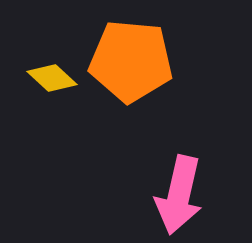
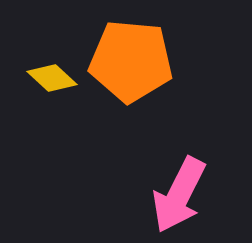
pink arrow: rotated 14 degrees clockwise
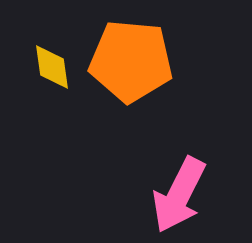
yellow diamond: moved 11 px up; rotated 39 degrees clockwise
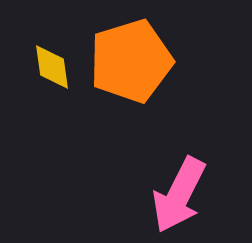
orange pentagon: rotated 22 degrees counterclockwise
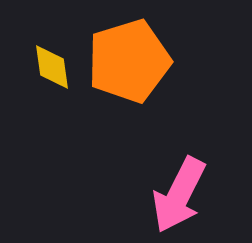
orange pentagon: moved 2 px left
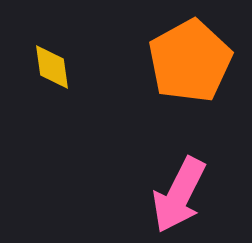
orange pentagon: moved 61 px right; rotated 12 degrees counterclockwise
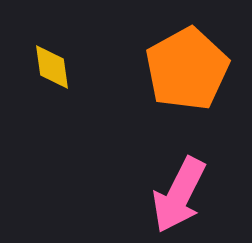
orange pentagon: moved 3 px left, 8 px down
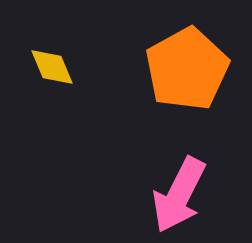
yellow diamond: rotated 15 degrees counterclockwise
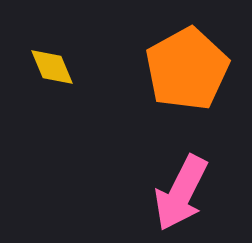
pink arrow: moved 2 px right, 2 px up
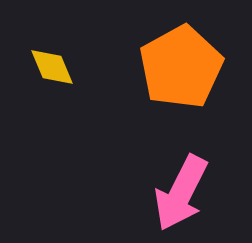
orange pentagon: moved 6 px left, 2 px up
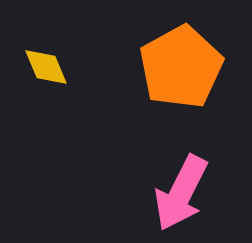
yellow diamond: moved 6 px left
